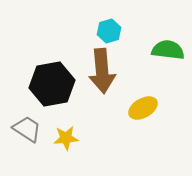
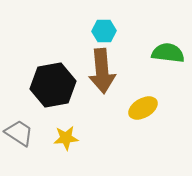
cyan hexagon: moved 5 px left; rotated 15 degrees clockwise
green semicircle: moved 3 px down
black hexagon: moved 1 px right, 1 px down
gray trapezoid: moved 8 px left, 4 px down
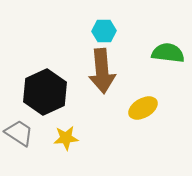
black hexagon: moved 8 px left, 7 px down; rotated 15 degrees counterclockwise
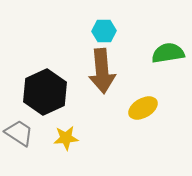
green semicircle: rotated 16 degrees counterclockwise
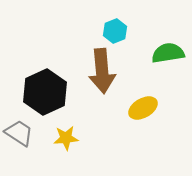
cyan hexagon: moved 11 px right; rotated 20 degrees counterclockwise
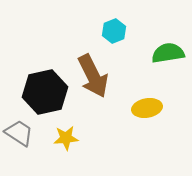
cyan hexagon: moved 1 px left
brown arrow: moved 9 px left, 5 px down; rotated 21 degrees counterclockwise
black hexagon: rotated 12 degrees clockwise
yellow ellipse: moved 4 px right; rotated 20 degrees clockwise
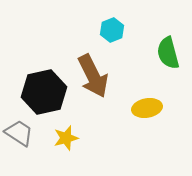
cyan hexagon: moved 2 px left, 1 px up
green semicircle: rotated 96 degrees counterclockwise
black hexagon: moved 1 px left
yellow star: rotated 10 degrees counterclockwise
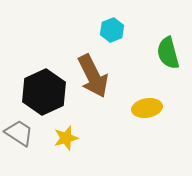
black hexagon: rotated 12 degrees counterclockwise
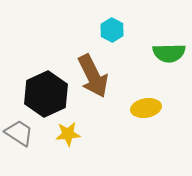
cyan hexagon: rotated 10 degrees counterclockwise
green semicircle: moved 1 px right; rotated 76 degrees counterclockwise
black hexagon: moved 2 px right, 2 px down
yellow ellipse: moved 1 px left
yellow star: moved 2 px right, 4 px up; rotated 10 degrees clockwise
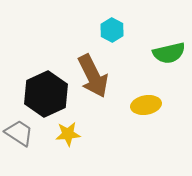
green semicircle: rotated 12 degrees counterclockwise
yellow ellipse: moved 3 px up
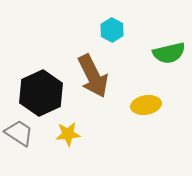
black hexagon: moved 5 px left, 1 px up
